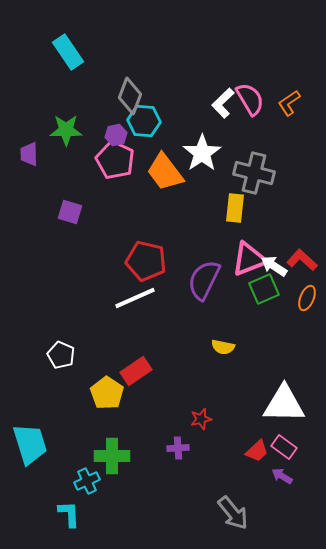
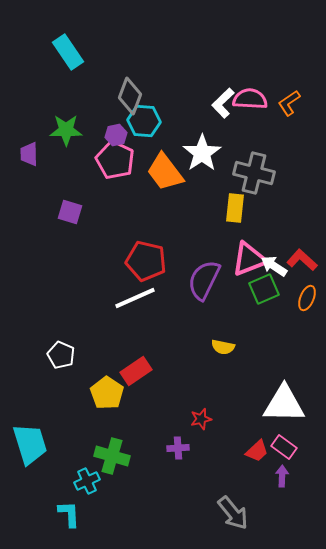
pink semicircle: rotated 56 degrees counterclockwise
green cross: rotated 16 degrees clockwise
purple arrow: rotated 60 degrees clockwise
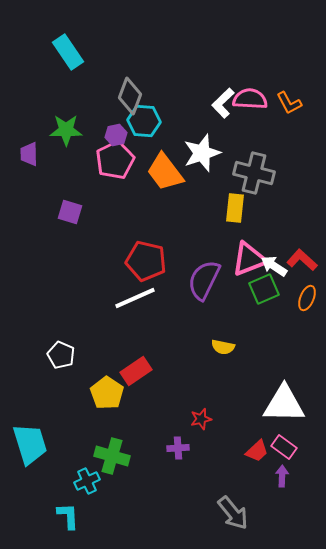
orange L-shape: rotated 84 degrees counterclockwise
white star: rotated 15 degrees clockwise
pink pentagon: rotated 21 degrees clockwise
cyan L-shape: moved 1 px left, 2 px down
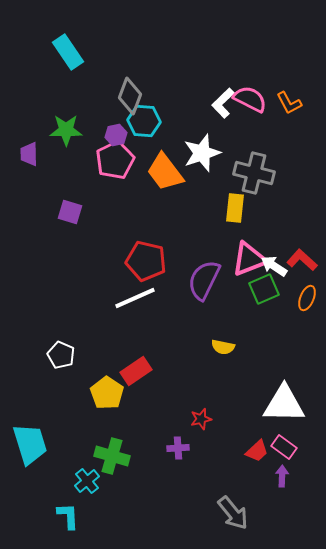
pink semicircle: rotated 24 degrees clockwise
cyan cross: rotated 15 degrees counterclockwise
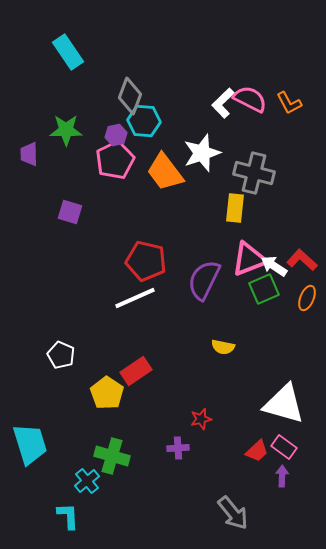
white triangle: rotated 15 degrees clockwise
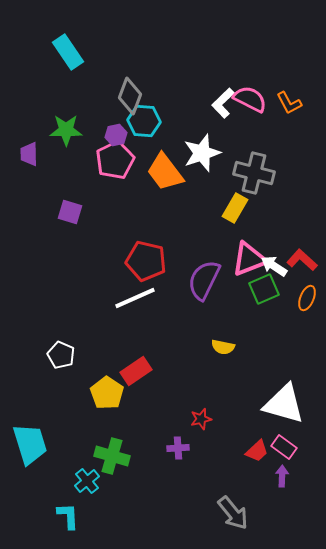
yellow rectangle: rotated 24 degrees clockwise
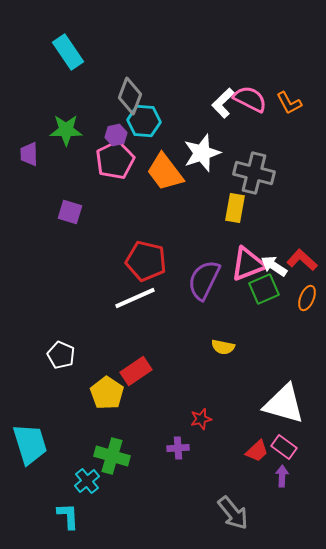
yellow rectangle: rotated 20 degrees counterclockwise
pink triangle: moved 1 px left, 5 px down
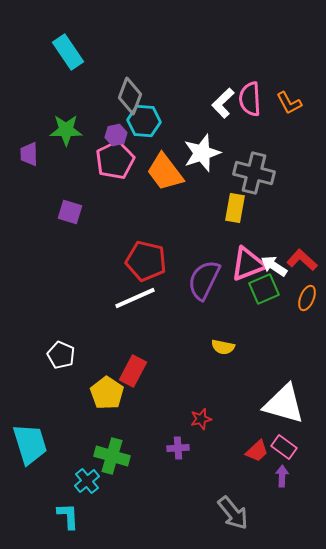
pink semicircle: rotated 120 degrees counterclockwise
red rectangle: moved 3 px left; rotated 28 degrees counterclockwise
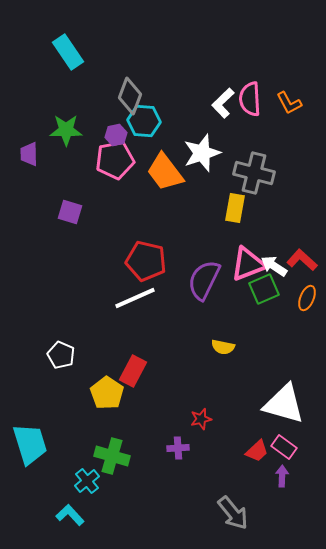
pink pentagon: rotated 15 degrees clockwise
cyan L-shape: moved 2 px right, 1 px up; rotated 40 degrees counterclockwise
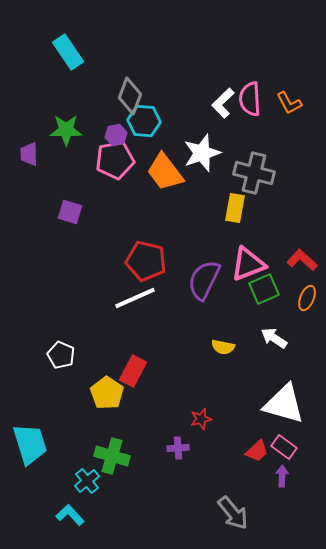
white arrow: moved 72 px down
